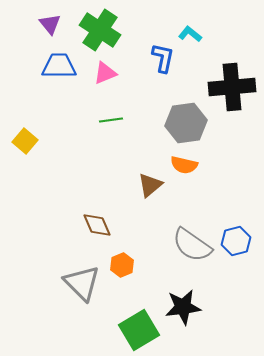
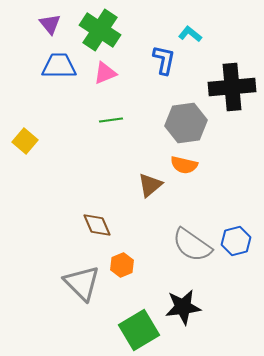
blue L-shape: moved 1 px right, 2 px down
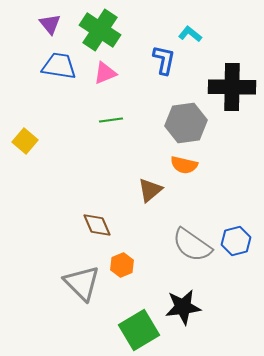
blue trapezoid: rotated 9 degrees clockwise
black cross: rotated 6 degrees clockwise
brown triangle: moved 5 px down
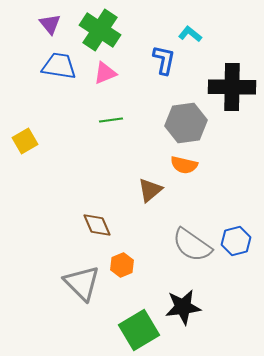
yellow square: rotated 20 degrees clockwise
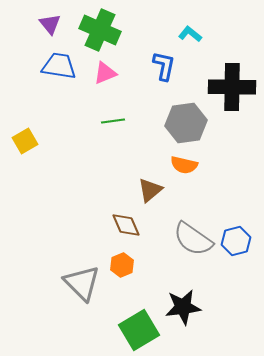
green cross: rotated 9 degrees counterclockwise
blue L-shape: moved 6 px down
green line: moved 2 px right, 1 px down
brown diamond: moved 29 px right
gray semicircle: moved 1 px right, 6 px up
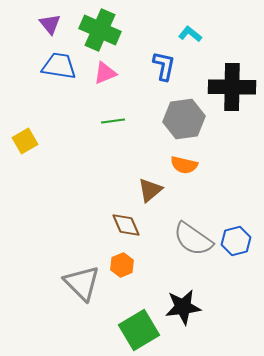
gray hexagon: moved 2 px left, 4 px up
